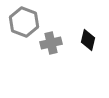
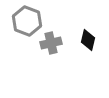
gray hexagon: moved 3 px right, 1 px up
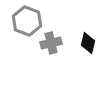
black diamond: moved 3 px down
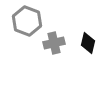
gray cross: moved 3 px right
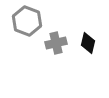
gray cross: moved 2 px right
